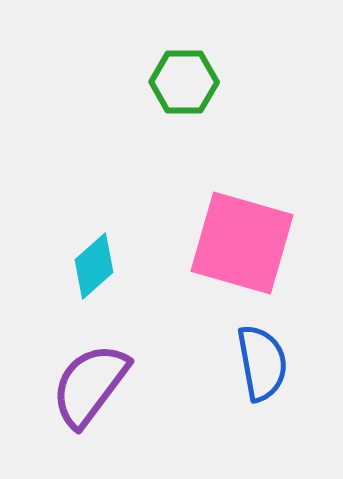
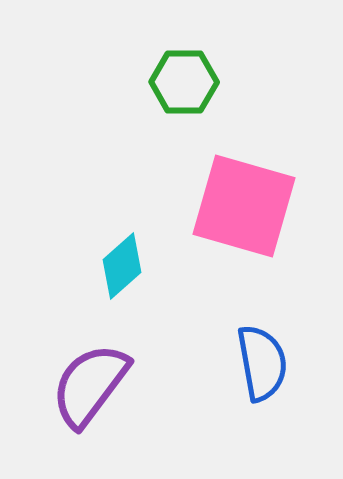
pink square: moved 2 px right, 37 px up
cyan diamond: moved 28 px right
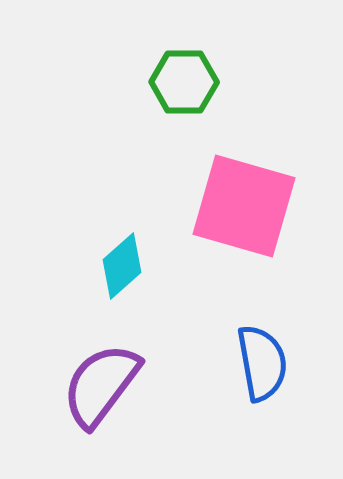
purple semicircle: moved 11 px right
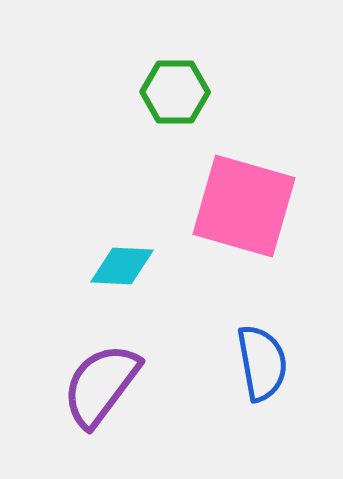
green hexagon: moved 9 px left, 10 px down
cyan diamond: rotated 44 degrees clockwise
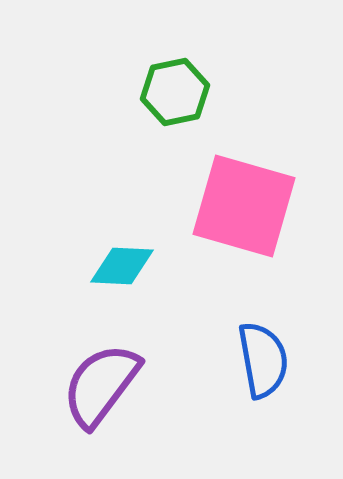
green hexagon: rotated 12 degrees counterclockwise
blue semicircle: moved 1 px right, 3 px up
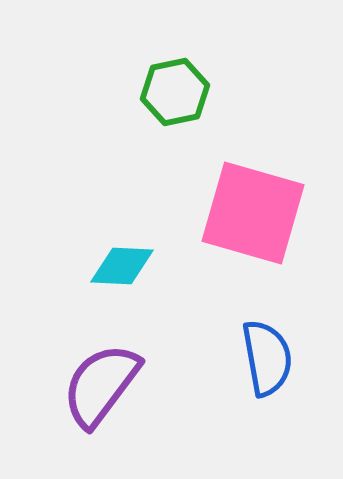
pink square: moved 9 px right, 7 px down
blue semicircle: moved 4 px right, 2 px up
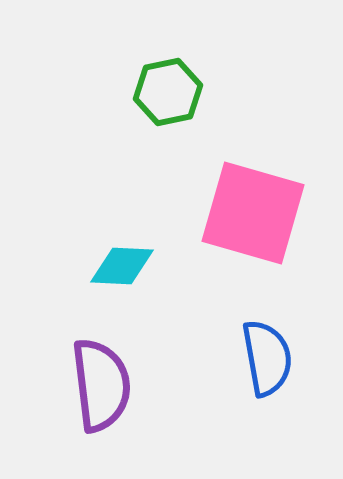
green hexagon: moved 7 px left
purple semicircle: rotated 136 degrees clockwise
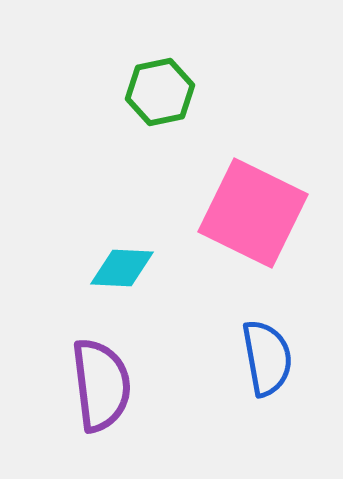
green hexagon: moved 8 px left
pink square: rotated 10 degrees clockwise
cyan diamond: moved 2 px down
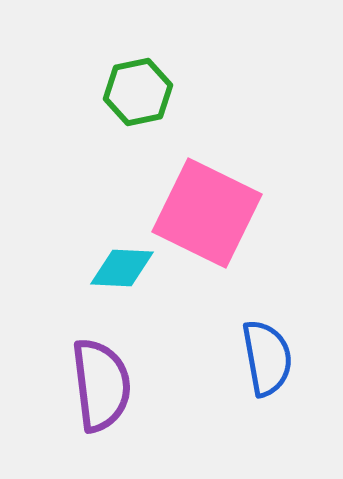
green hexagon: moved 22 px left
pink square: moved 46 px left
